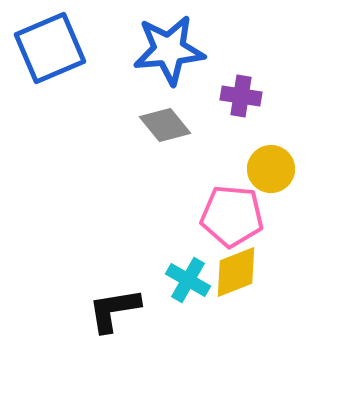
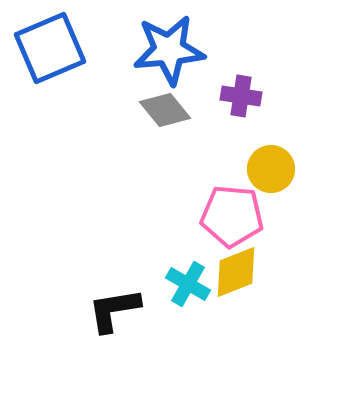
gray diamond: moved 15 px up
cyan cross: moved 4 px down
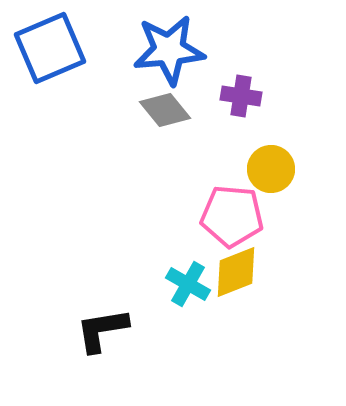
black L-shape: moved 12 px left, 20 px down
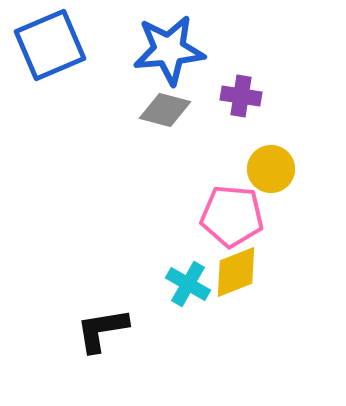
blue square: moved 3 px up
gray diamond: rotated 36 degrees counterclockwise
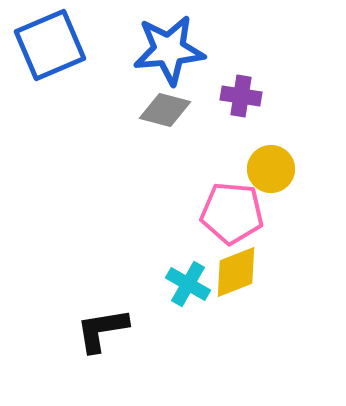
pink pentagon: moved 3 px up
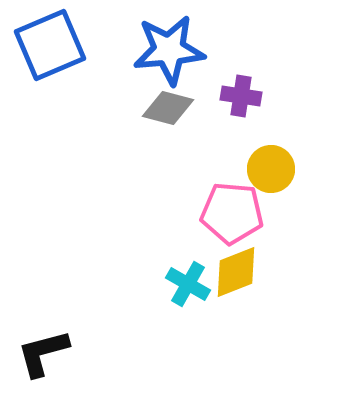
gray diamond: moved 3 px right, 2 px up
black L-shape: moved 59 px left, 23 px down; rotated 6 degrees counterclockwise
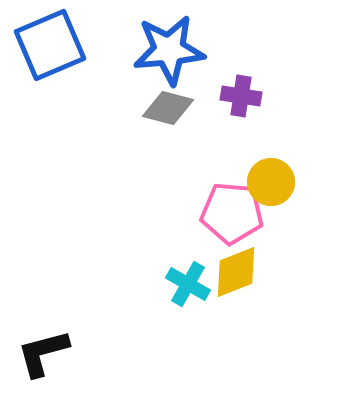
yellow circle: moved 13 px down
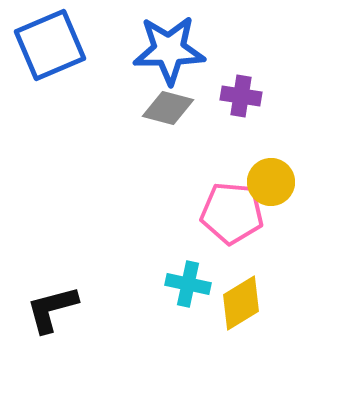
blue star: rotated 4 degrees clockwise
yellow diamond: moved 5 px right, 31 px down; rotated 10 degrees counterclockwise
cyan cross: rotated 18 degrees counterclockwise
black L-shape: moved 9 px right, 44 px up
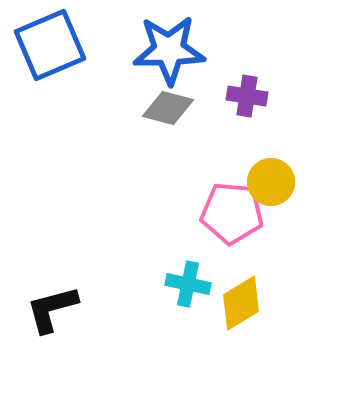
purple cross: moved 6 px right
